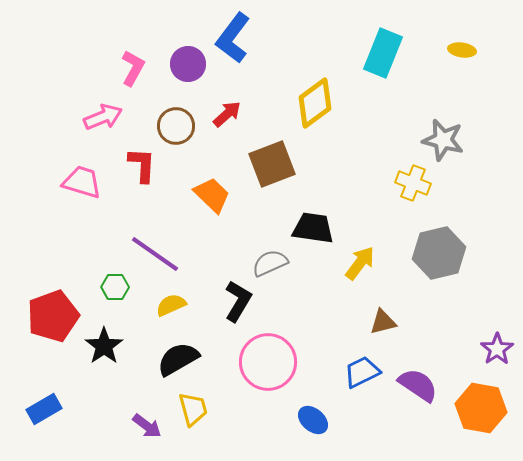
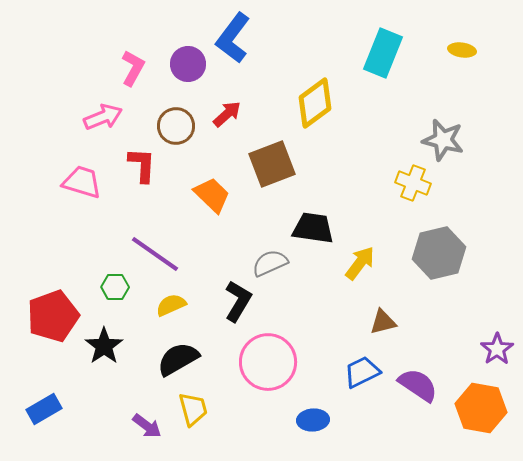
blue ellipse: rotated 44 degrees counterclockwise
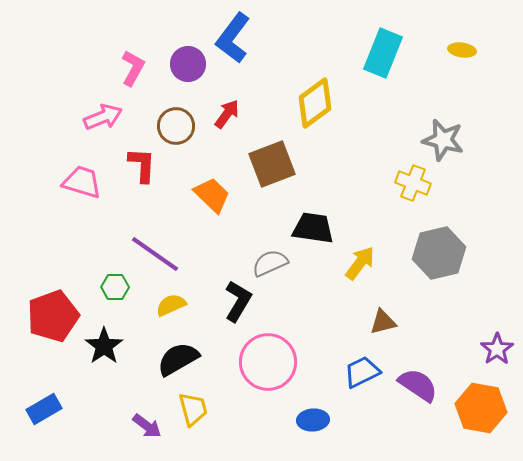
red arrow: rotated 12 degrees counterclockwise
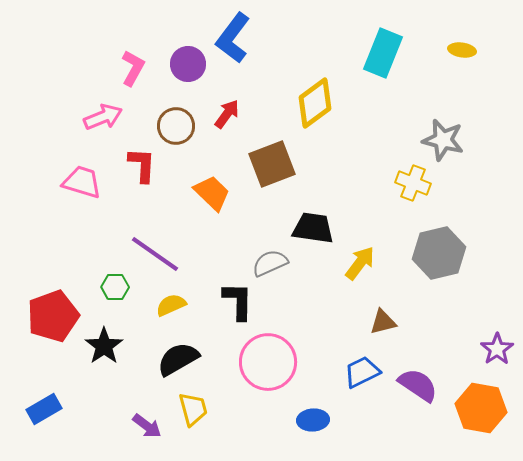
orange trapezoid: moved 2 px up
black L-shape: rotated 30 degrees counterclockwise
